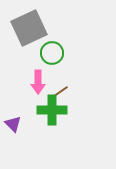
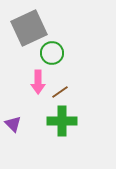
green cross: moved 10 px right, 11 px down
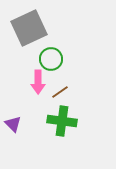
green circle: moved 1 px left, 6 px down
green cross: rotated 8 degrees clockwise
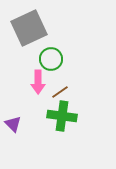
green cross: moved 5 px up
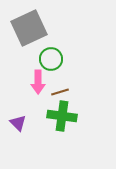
brown line: rotated 18 degrees clockwise
purple triangle: moved 5 px right, 1 px up
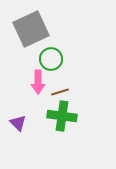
gray square: moved 2 px right, 1 px down
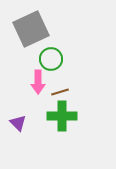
green cross: rotated 8 degrees counterclockwise
